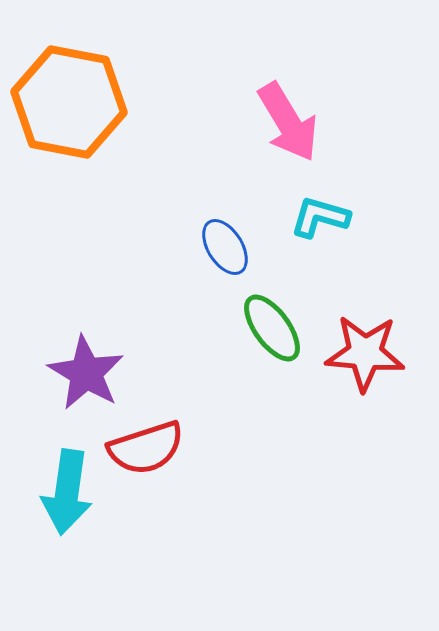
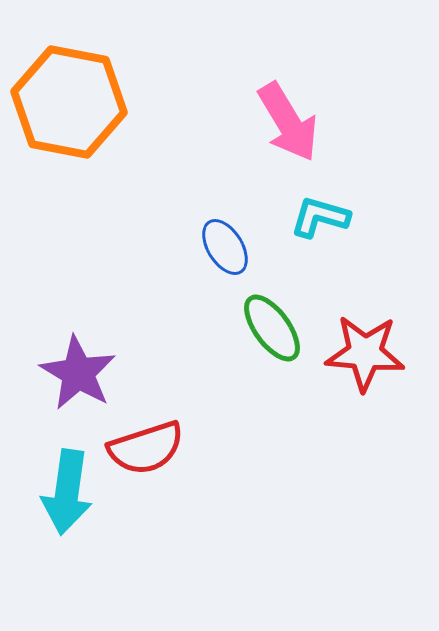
purple star: moved 8 px left
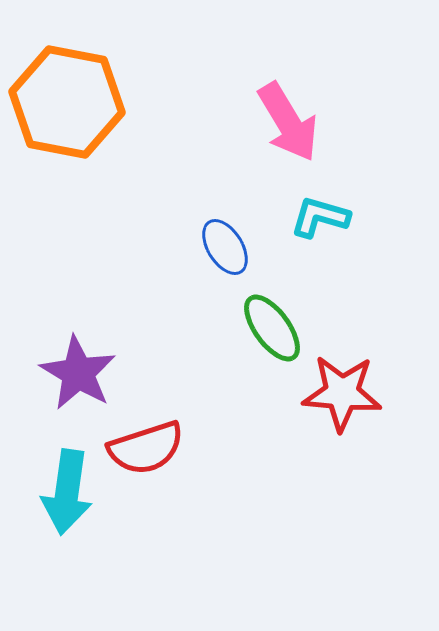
orange hexagon: moved 2 px left
red star: moved 23 px left, 40 px down
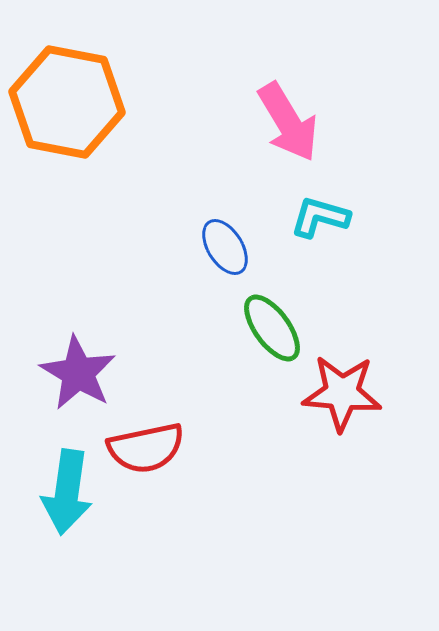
red semicircle: rotated 6 degrees clockwise
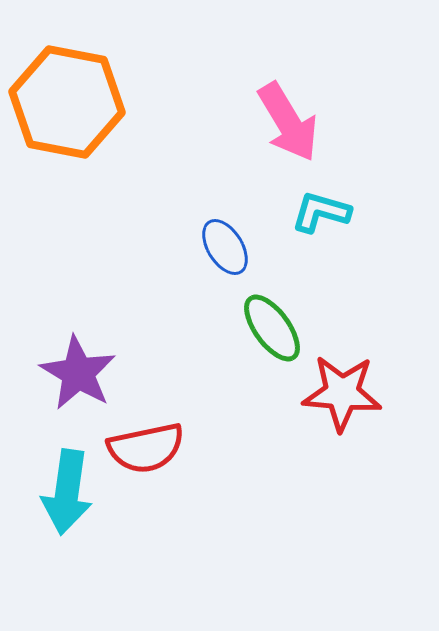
cyan L-shape: moved 1 px right, 5 px up
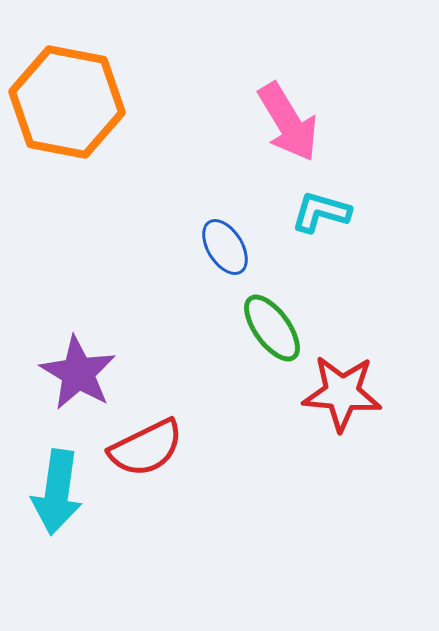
red semicircle: rotated 14 degrees counterclockwise
cyan arrow: moved 10 px left
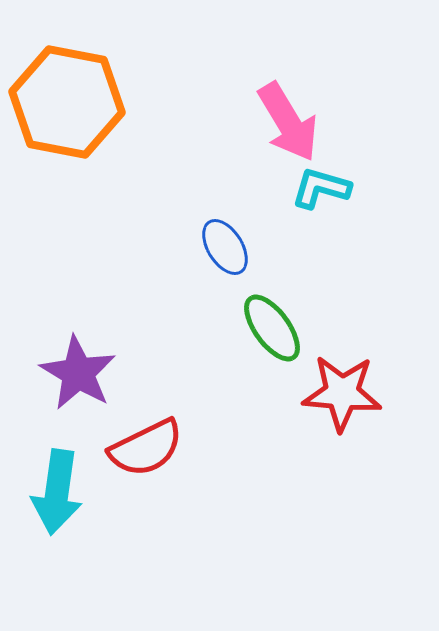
cyan L-shape: moved 24 px up
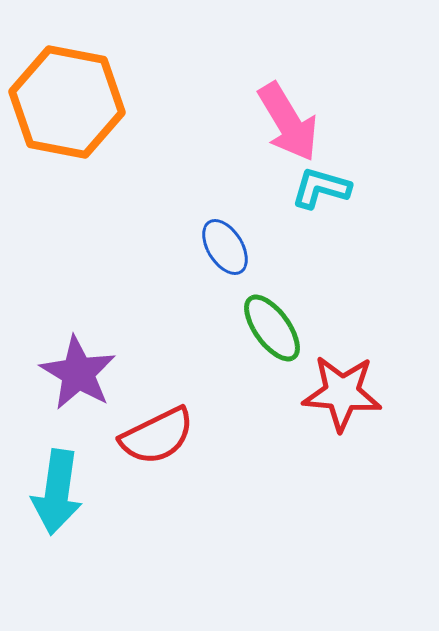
red semicircle: moved 11 px right, 12 px up
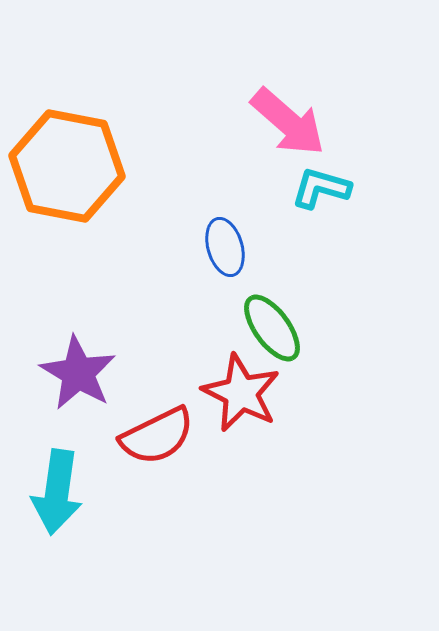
orange hexagon: moved 64 px down
pink arrow: rotated 18 degrees counterclockwise
blue ellipse: rotated 16 degrees clockwise
red star: moved 101 px left; rotated 22 degrees clockwise
